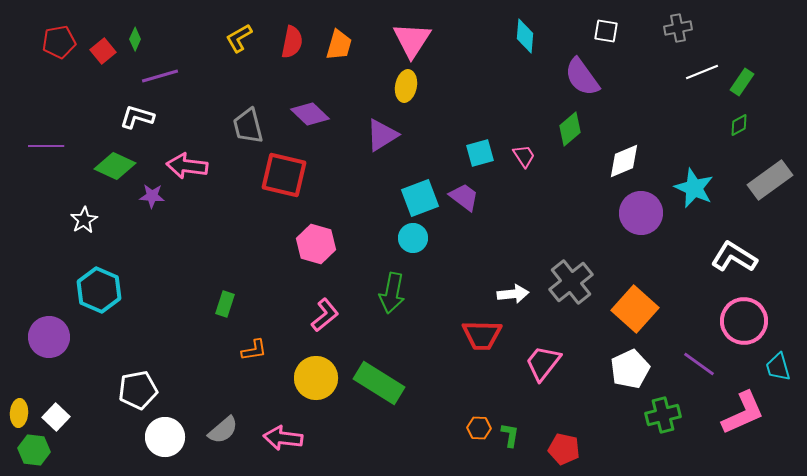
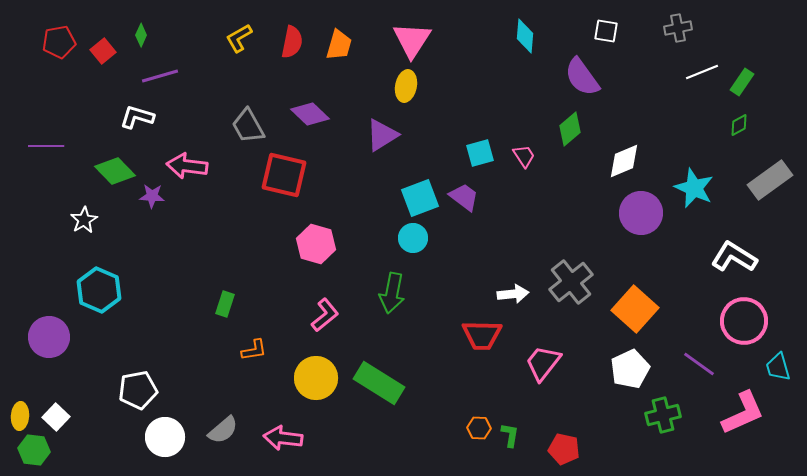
green diamond at (135, 39): moved 6 px right, 4 px up
gray trapezoid at (248, 126): rotated 15 degrees counterclockwise
green diamond at (115, 166): moved 5 px down; rotated 21 degrees clockwise
yellow ellipse at (19, 413): moved 1 px right, 3 px down
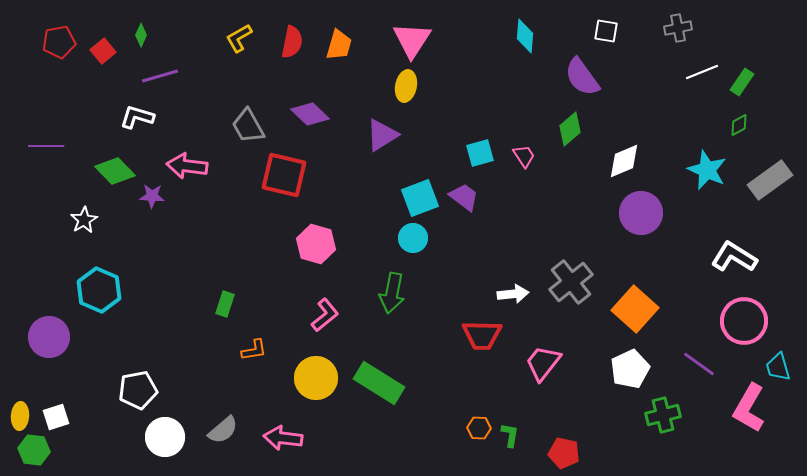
cyan star at (694, 188): moved 13 px right, 18 px up
pink L-shape at (743, 413): moved 6 px right, 5 px up; rotated 144 degrees clockwise
white square at (56, 417): rotated 28 degrees clockwise
red pentagon at (564, 449): moved 4 px down
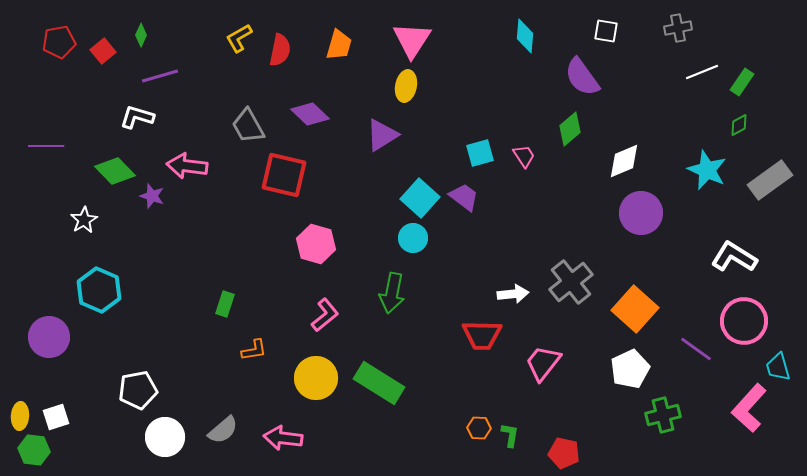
red semicircle at (292, 42): moved 12 px left, 8 px down
purple star at (152, 196): rotated 15 degrees clockwise
cyan square at (420, 198): rotated 27 degrees counterclockwise
purple line at (699, 364): moved 3 px left, 15 px up
pink L-shape at (749, 408): rotated 12 degrees clockwise
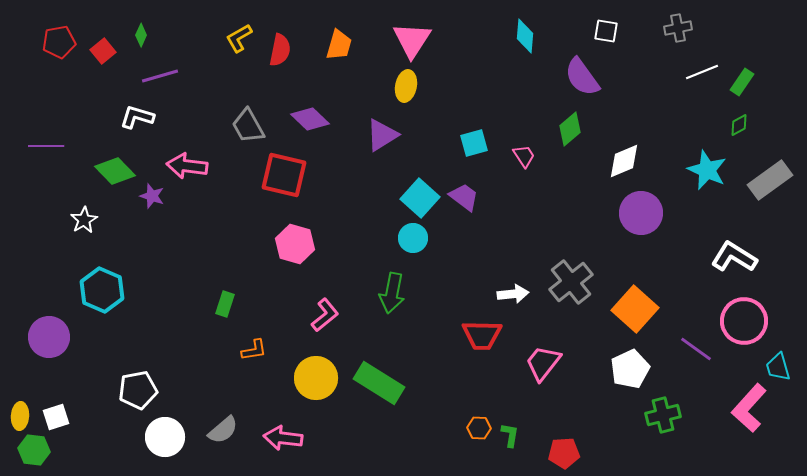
purple diamond at (310, 114): moved 5 px down
cyan square at (480, 153): moved 6 px left, 10 px up
pink hexagon at (316, 244): moved 21 px left
cyan hexagon at (99, 290): moved 3 px right
red pentagon at (564, 453): rotated 16 degrees counterclockwise
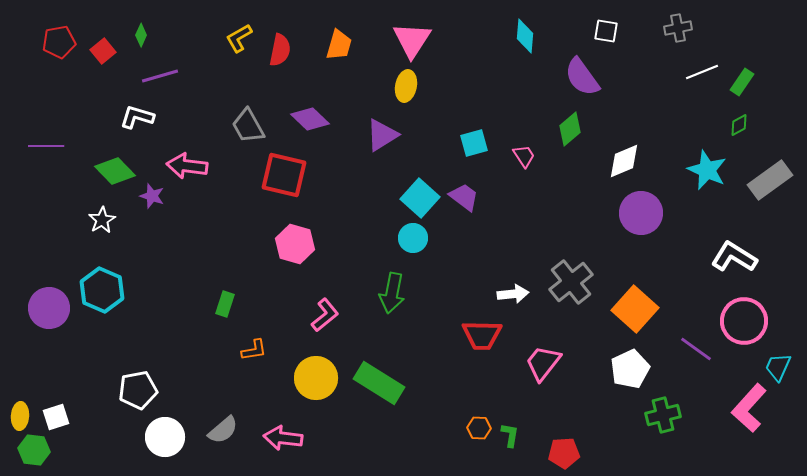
white star at (84, 220): moved 18 px right
purple circle at (49, 337): moved 29 px up
cyan trapezoid at (778, 367): rotated 40 degrees clockwise
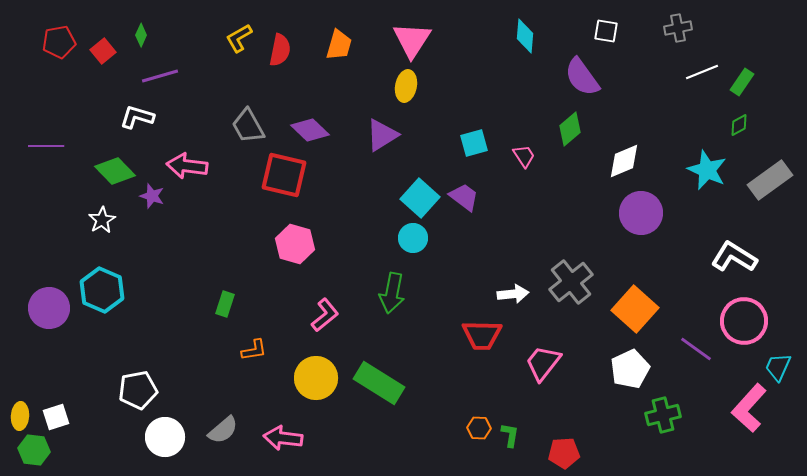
purple diamond at (310, 119): moved 11 px down
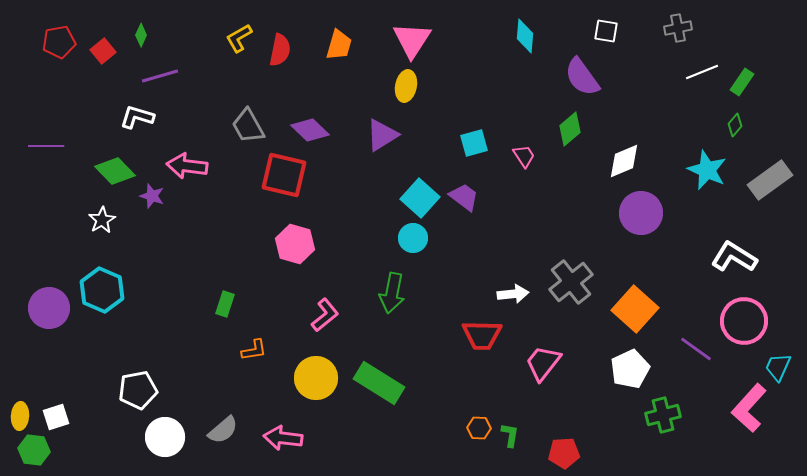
green diamond at (739, 125): moved 4 px left; rotated 20 degrees counterclockwise
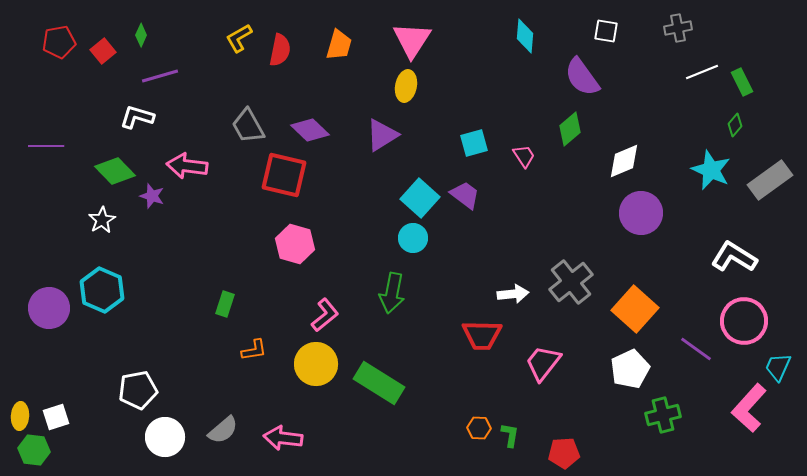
green rectangle at (742, 82): rotated 60 degrees counterclockwise
cyan star at (707, 170): moved 4 px right
purple trapezoid at (464, 197): moved 1 px right, 2 px up
yellow circle at (316, 378): moved 14 px up
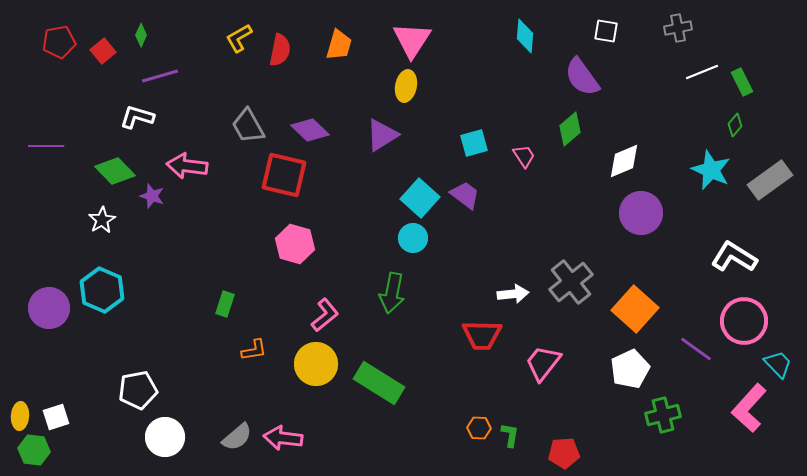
cyan trapezoid at (778, 367): moved 3 px up; rotated 112 degrees clockwise
gray semicircle at (223, 430): moved 14 px right, 7 px down
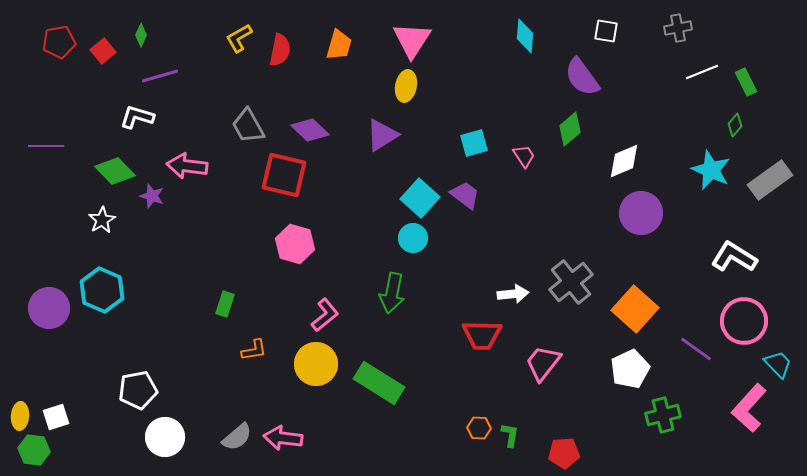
green rectangle at (742, 82): moved 4 px right
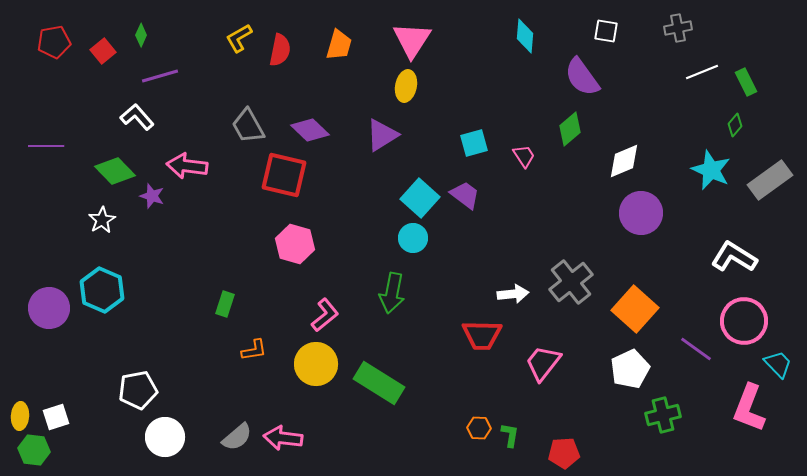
red pentagon at (59, 42): moved 5 px left
white L-shape at (137, 117): rotated 32 degrees clockwise
pink L-shape at (749, 408): rotated 21 degrees counterclockwise
